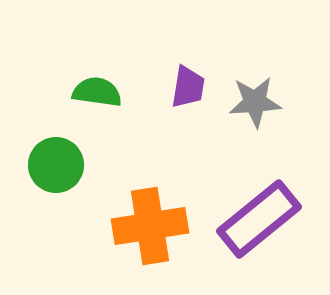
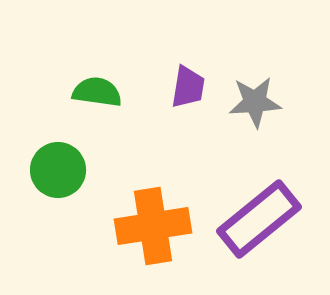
green circle: moved 2 px right, 5 px down
orange cross: moved 3 px right
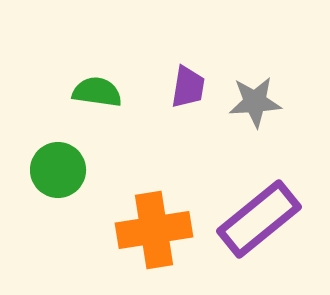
orange cross: moved 1 px right, 4 px down
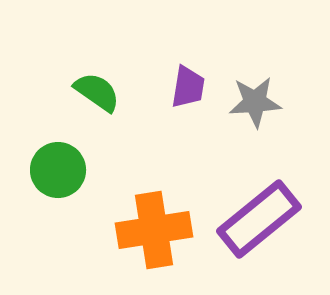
green semicircle: rotated 27 degrees clockwise
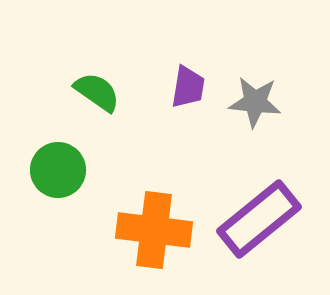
gray star: rotated 10 degrees clockwise
orange cross: rotated 16 degrees clockwise
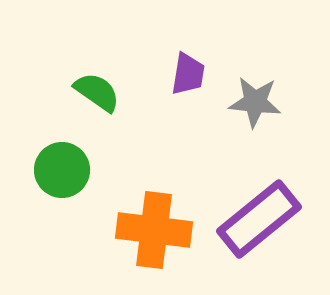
purple trapezoid: moved 13 px up
green circle: moved 4 px right
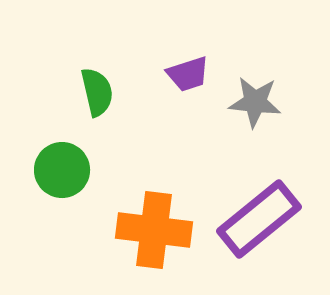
purple trapezoid: rotated 63 degrees clockwise
green semicircle: rotated 42 degrees clockwise
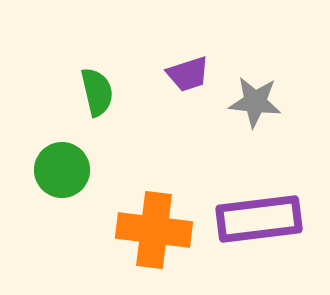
purple rectangle: rotated 32 degrees clockwise
